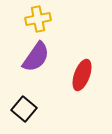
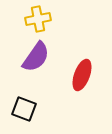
black square: rotated 20 degrees counterclockwise
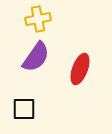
red ellipse: moved 2 px left, 6 px up
black square: rotated 20 degrees counterclockwise
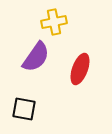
yellow cross: moved 16 px right, 3 px down
black square: rotated 10 degrees clockwise
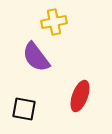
purple semicircle: rotated 108 degrees clockwise
red ellipse: moved 27 px down
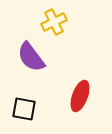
yellow cross: rotated 15 degrees counterclockwise
purple semicircle: moved 5 px left
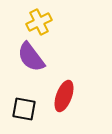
yellow cross: moved 15 px left
red ellipse: moved 16 px left
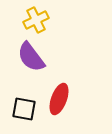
yellow cross: moved 3 px left, 2 px up
red ellipse: moved 5 px left, 3 px down
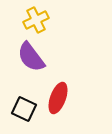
red ellipse: moved 1 px left, 1 px up
black square: rotated 15 degrees clockwise
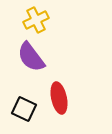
red ellipse: moved 1 px right; rotated 32 degrees counterclockwise
